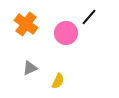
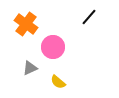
pink circle: moved 13 px left, 14 px down
yellow semicircle: moved 1 px down; rotated 105 degrees clockwise
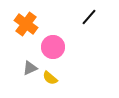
yellow semicircle: moved 8 px left, 4 px up
